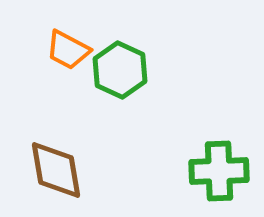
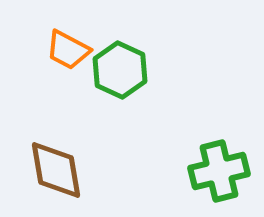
green cross: rotated 12 degrees counterclockwise
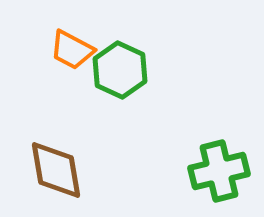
orange trapezoid: moved 4 px right
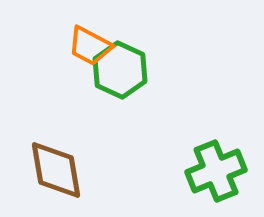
orange trapezoid: moved 18 px right, 4 px up
green cross: moved 3 px left; rotated 8 degrees counterclockwise
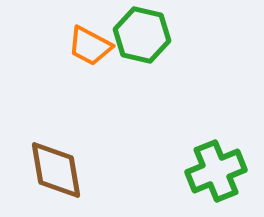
green hexagon: moved 22 px right, 35 px up; rotated 12 degrees counterclockwise
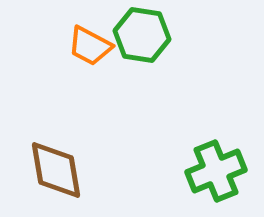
green hexagon: rotated 4 degrees counterclockwise
